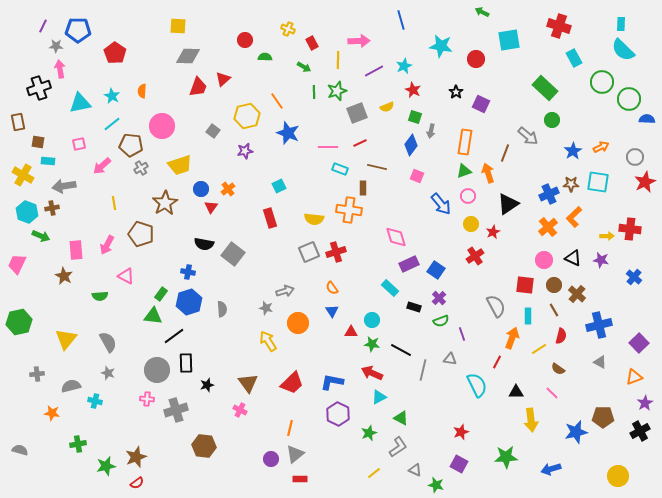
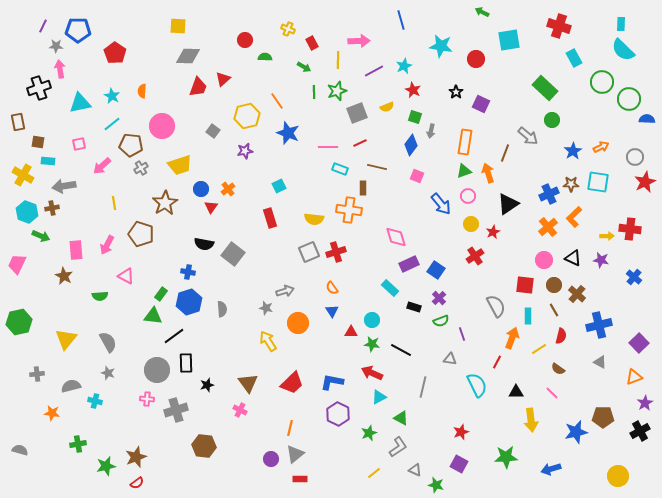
gray line at (423, 370): moved 17 px down
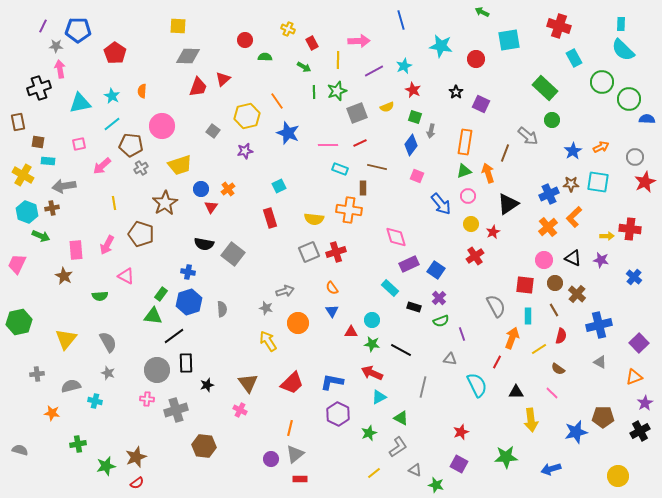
pink line at (328, 147): moved 2 px up
brown circle at (554, 285): moved 1 px right, 2 px up
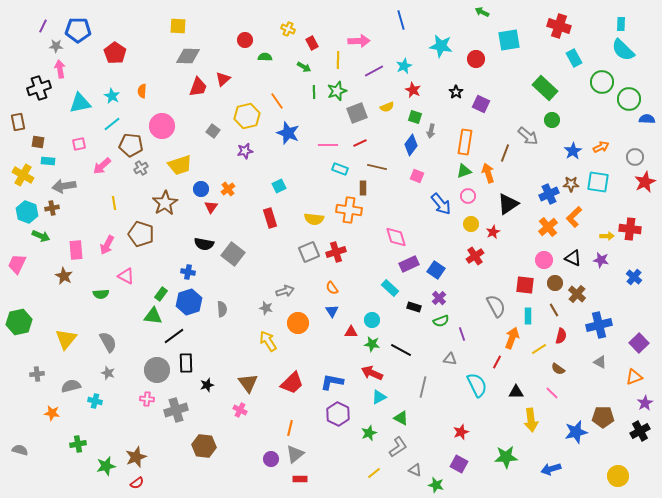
green semicircle at (100, 296): moved 1 px right, 2 px up
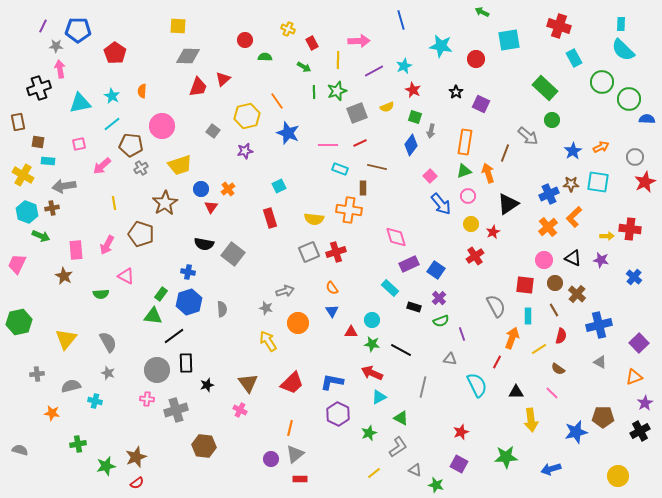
pink square at (417, 176): moved 13 px right; rotated 24 degrees clockwise
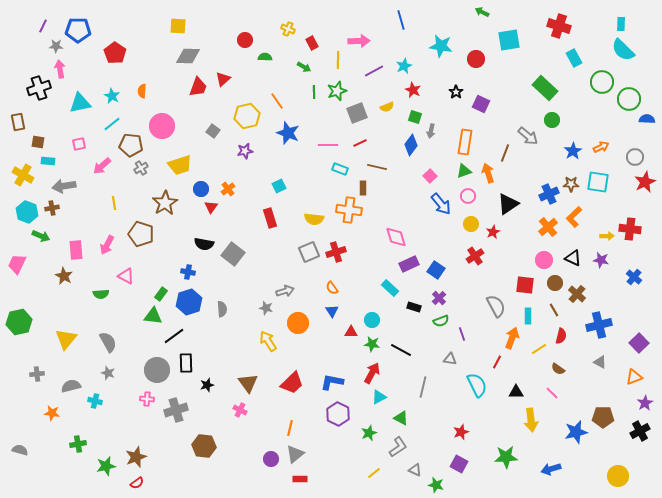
red arrow at (372, 373): rotated 95 degrees clockwise
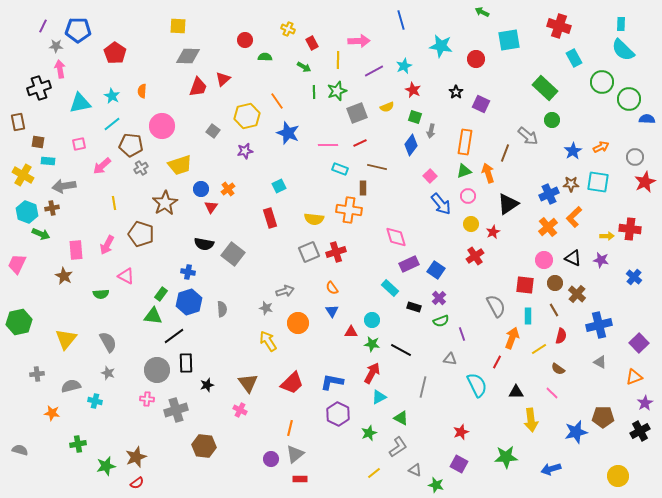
green arrow at (41, 236): moved 2 px up
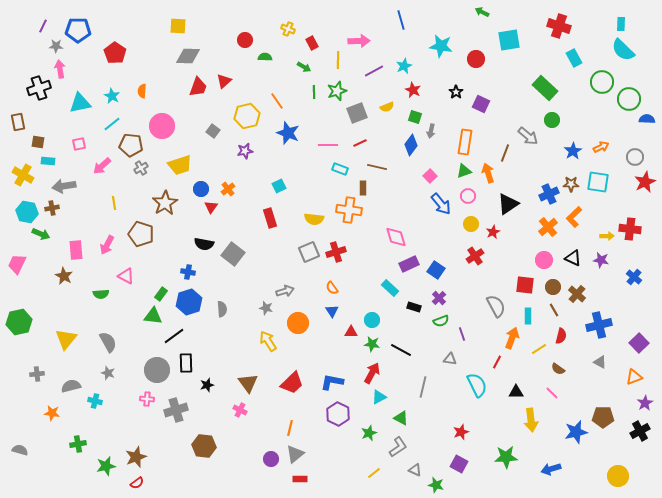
red triangle at (223, 79): moved 1 px right, 2 px down
cyan hexagon at (27, 212): rotated 10 degrees counterclockwise
brown circle at (555, 283): moved 2 px left, 4 px down
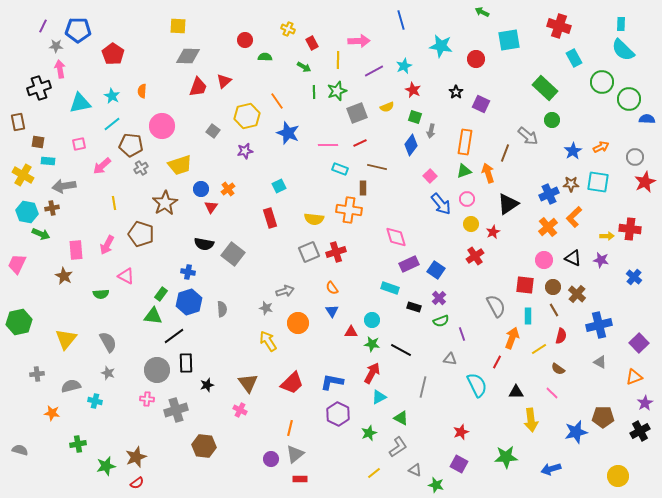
red pentagon at (115, 53): moved 2 px left, 1 px down
pink circle at (468, 196): moved 1 px left, 3 px down
cyan rectangle at (390, 288): rotated 24 degrees counterclockwise
